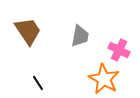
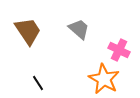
gray trapezoid: moved 1 px left, 7 px up; rotated 60 degrees counterclockwise
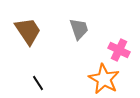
gray trapezoid: rotated 30 degrees clockwise
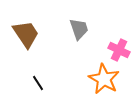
brown trapezoid: moved 2 px left, 3 px down
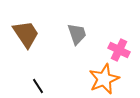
gray trapezoid: moved 2 px left, 5 px down
orange star: rotated 20 degrees clockwise
black line: moved 3 px down
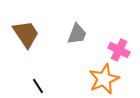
gray trapezoid: rotated 40 degrees clockwise
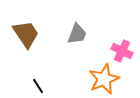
pink cross: moved 3 px right, 1 px down
